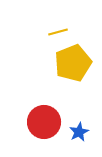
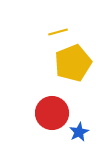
red circle: moved 8 px right, 9 px up
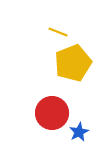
yellow line: rotated 36 degrees clockwise
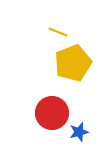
blue star: rotated 12 degrees clockwise
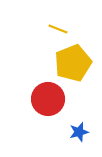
yellow line: moved 3 px up
red circle: moved 4 px left, 14 px up
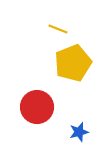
red circle: moved 11 px left, 8 px down
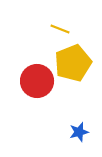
yellow line: moved 2 px right
red circle: moved 26 px up
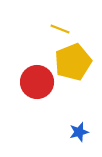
yellow pentagon: moved 1 px up
red circle: moved 1 px down
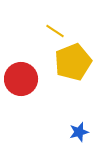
yellow line: moved 5 px left, 2 px down; rotated 12 degrees clockwise
red circle: moved 16 px left, 3 px up
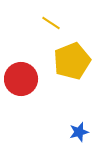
yellow line: moved 4 px left, 8 px up
yellow pentagon: moved 1 px left, 1 px up
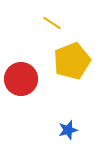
yellow line: moved 1 px right
blue star: moved 11 px left, 2 px up
